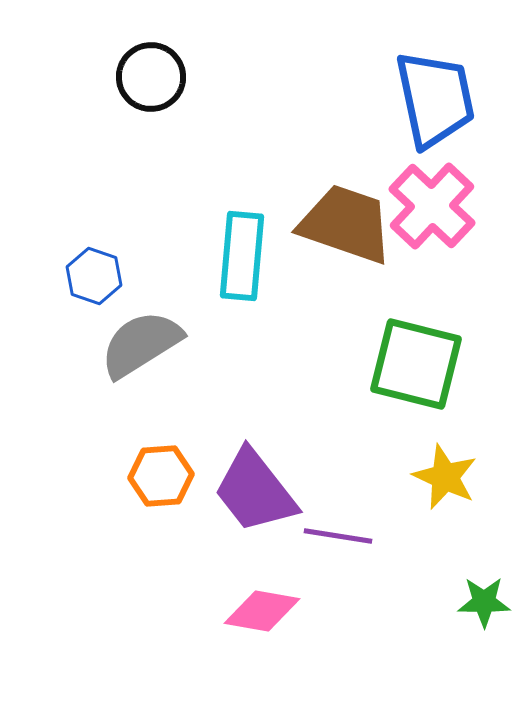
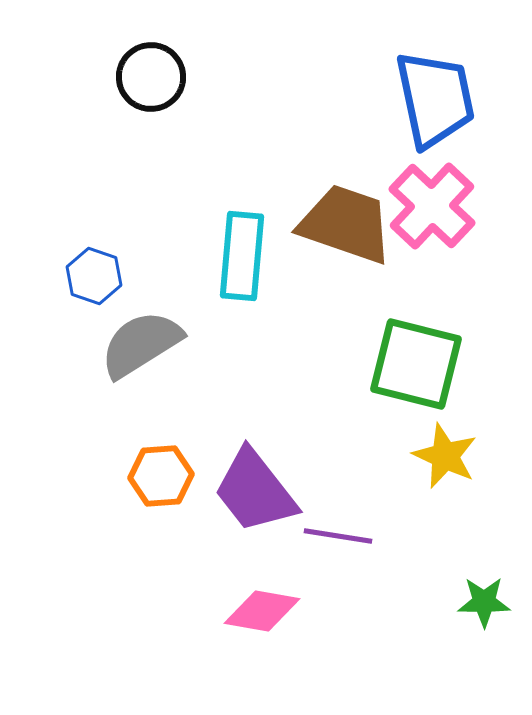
yellow star: moved 21 px up
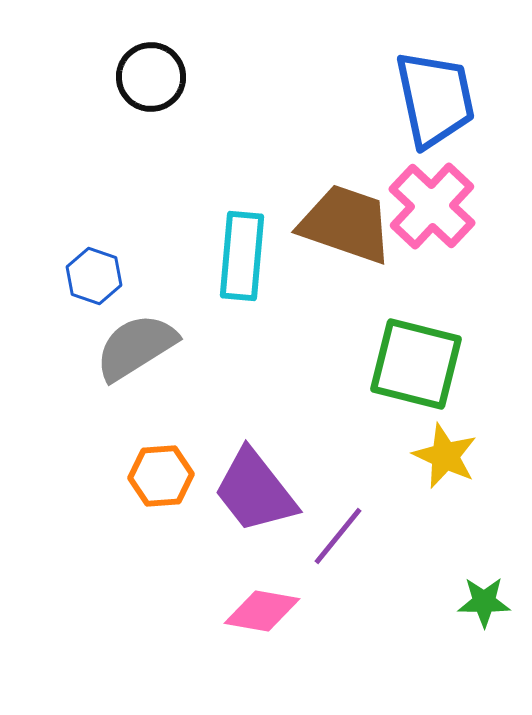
gray semicircle: moved 5 px left, 3 px down
purple line: rotated 60 degrees counterclockwise
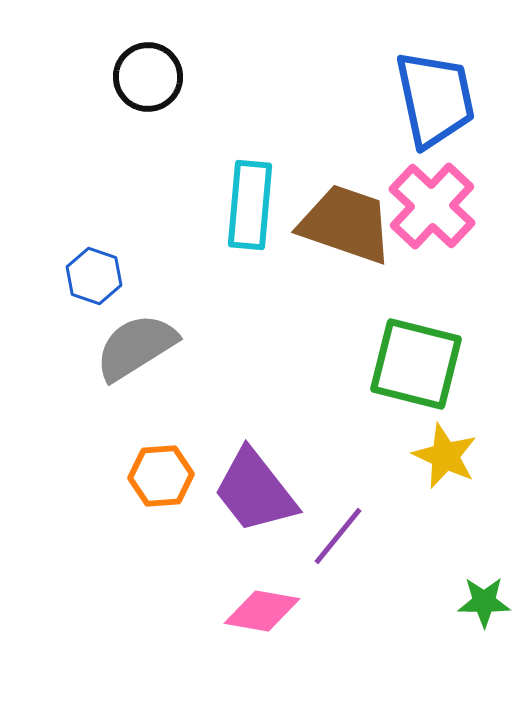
black circle: moved 3 px left
cyan rectangle: moved 8 px right, 51 px up
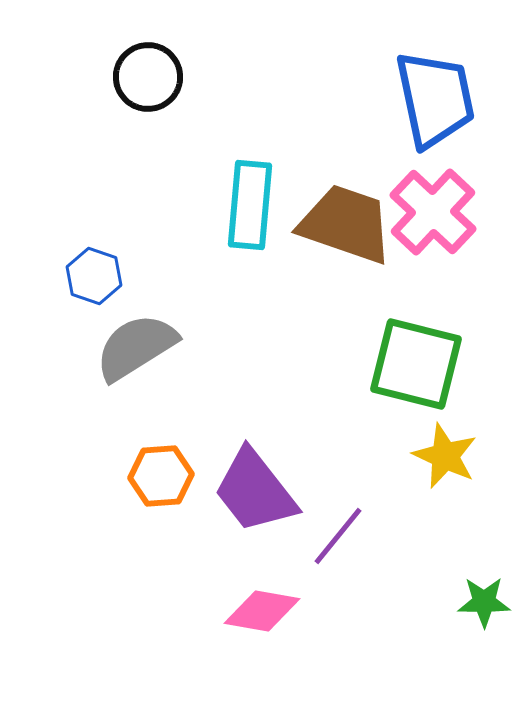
pink cross: moved 1 px right, 6 px down
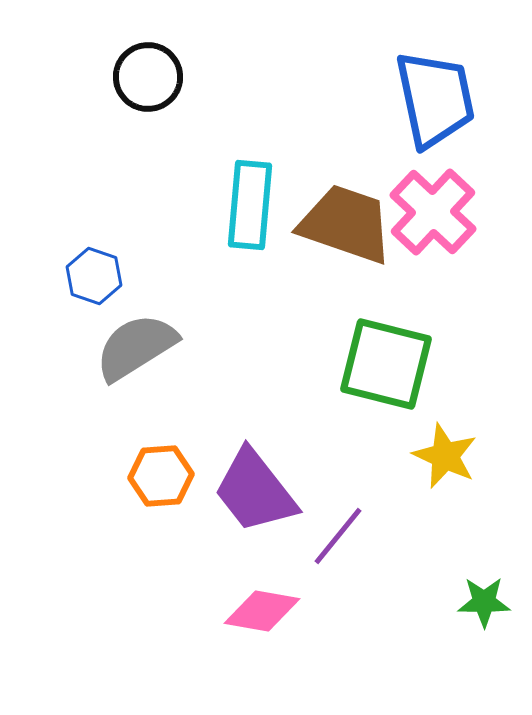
green square: moved 30 px left
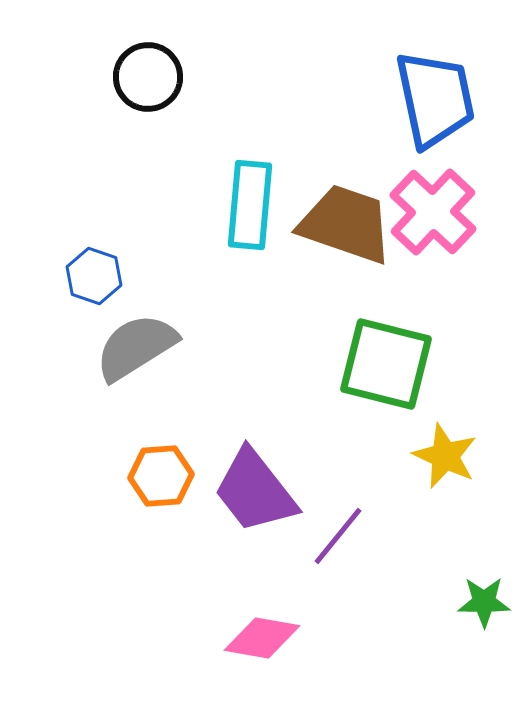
pink diamond: moved 27 px down
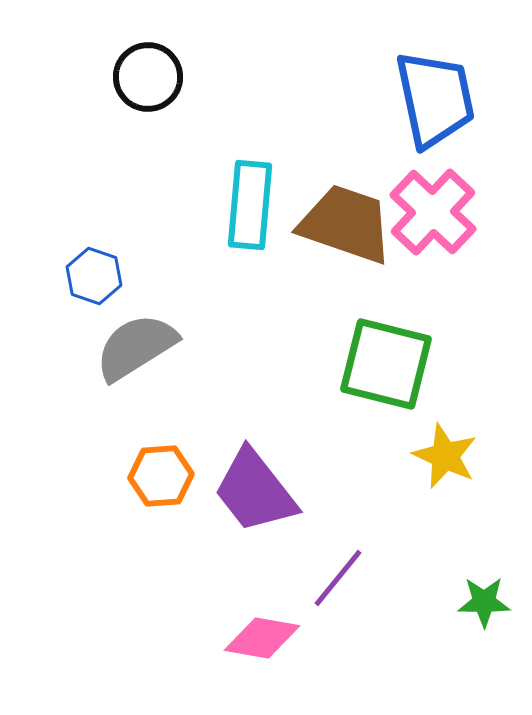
purple line: moved 42 px down
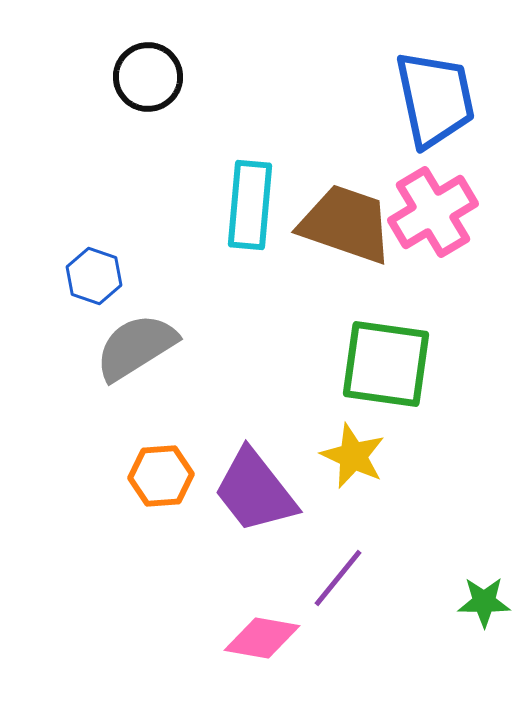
pink cross: rotated 16 degrees clockwise
green square: rotated 6 degrees counterclockwise
yellow star: moved 92 px left
